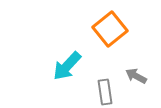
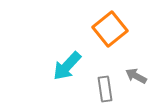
gray rectangle: moved 3 px up
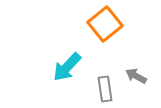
orange square: moved 5 px left, 5 px up
cyan arrow: moved 1 px down
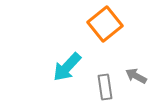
gray rectangle: moved 2 px up
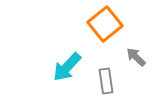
gray arrow: moved 19 px up; rotated 15 degrees clockwise
gray rectangle: moved 1 px right, 6 px up
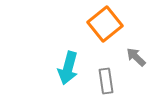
cyan arrow: moved 1 px right, 1 px down; rotated 28 degrees counterclockwise
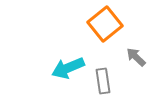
cyan arrow: rotated 52 degrees clockwise
gray rectangle: moved 3 px left
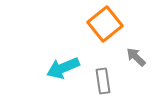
cyan arrow: moved 5 px left
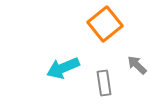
gray arrow: moved 1 px right, 8 px down
gray rectangle: moved 1 px right, 2 px down
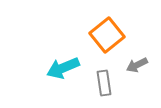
orange square: moved 2 px right, 11 px down
gray arrow: rotated 70 degrees counterclockwise
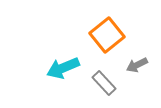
gray rectangle: rotated 35 degrees counterclockwise
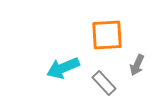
orange square: rotated 36 degrees clockwise
gray arrow: rotated 40 degrees counterclockwise
